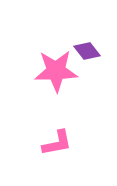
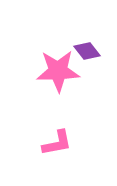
pink star: moved 2 px right
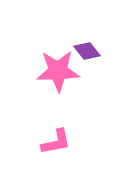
pink L-shape: moved 1 px left, 1 px up
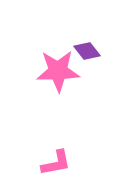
pink L-shape: moved 21 px down
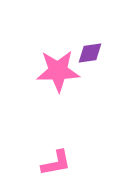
purple diamond: moved 3 px right, 2 px down; rotated 60 degrees counterclockwise
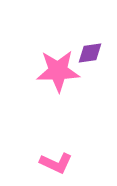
pink L-shape: rotated 36 degrees clockwise
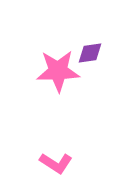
pink L-shape: rotated 8 degrees clockwise
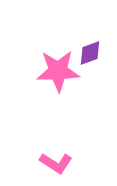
purple diamond: rotated 12 degrees counterclockwise
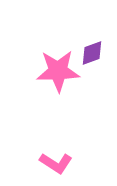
purple diamond: moved 2 px right
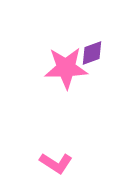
pink star: moved 8 px right, 3 px up
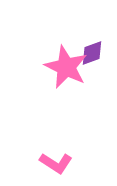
pink star: moved 1 px up; rotated 27 degrees clockwise
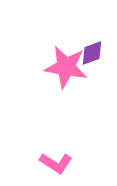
pink star: rotated 15 degrees counterclockwise
